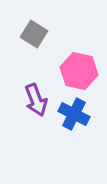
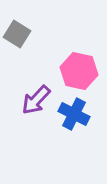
gray square: moved 17 px left
purple arrow: rotated 64 degrees clockwise
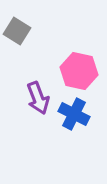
gray square: moved 3 px up
purple arrow: moved 2 px right, 2 px up; rotated 64 degrees counterclockwise
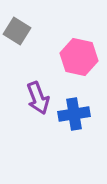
pink hexagon: moved 14 px up
blue cross: rotated 36 degrees counterclockwise
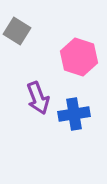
pink hexagon: rotated 6 degrees clockwise
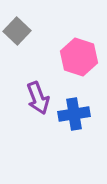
gray square: rotated 12 degrees clockwise
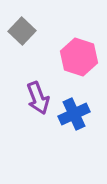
gray square: moved 5 px right
blue cross: rotated 16 degrees counterclockwise
